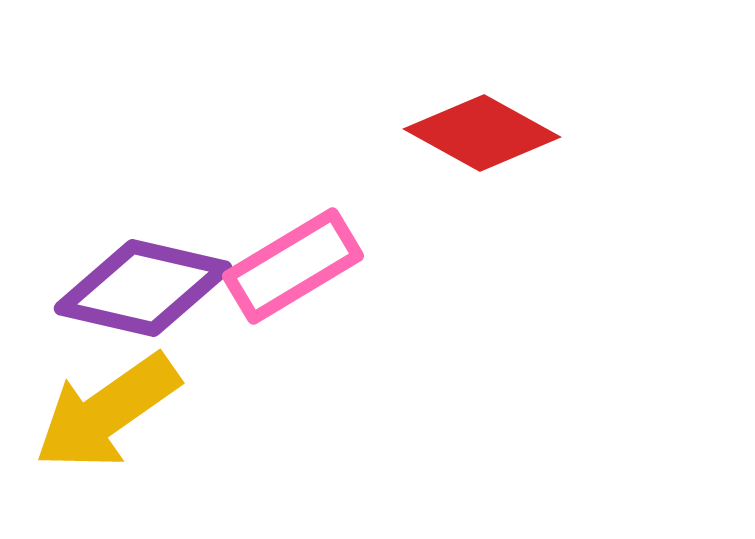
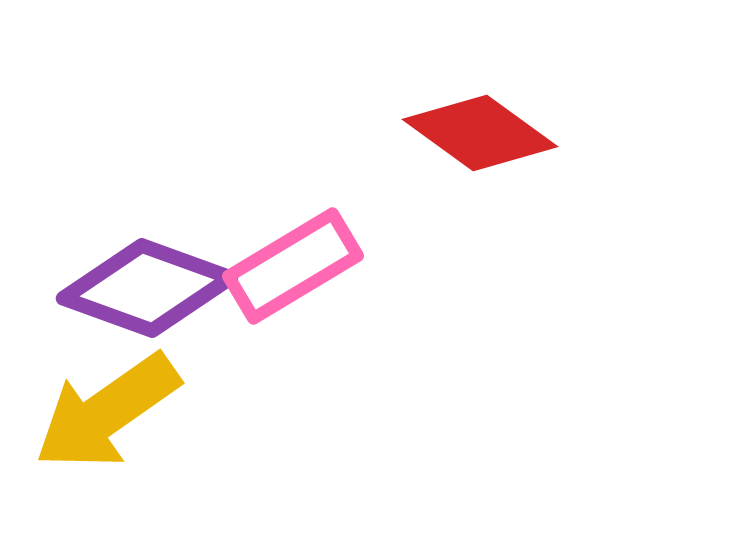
red diamond: moved 2 px left; rotated 7 degrees clockwise
purple diamond: moved 4 px right; rotated 7 degrees clockwise
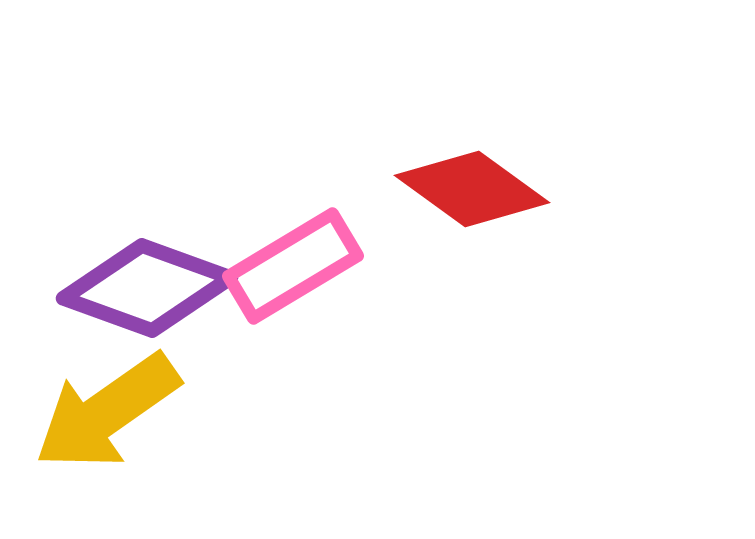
red diamond: moved 8 px left, 56 px down
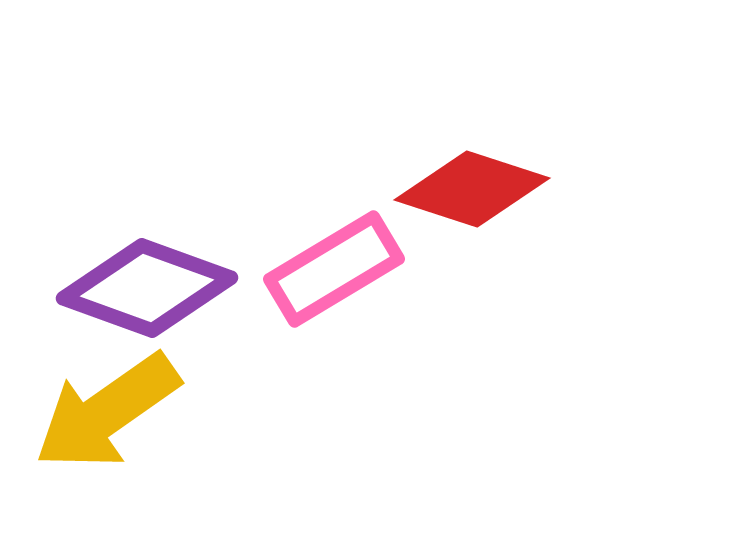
red diamond: rotated 18 degrees counterclockwise
pink rectangle: moved 41 px right, 3 px down
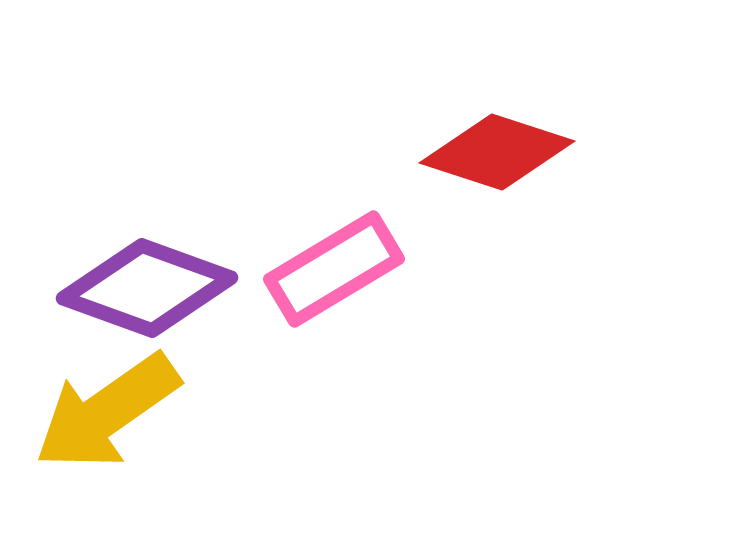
red diamond: moved 25 px right, 37 px up
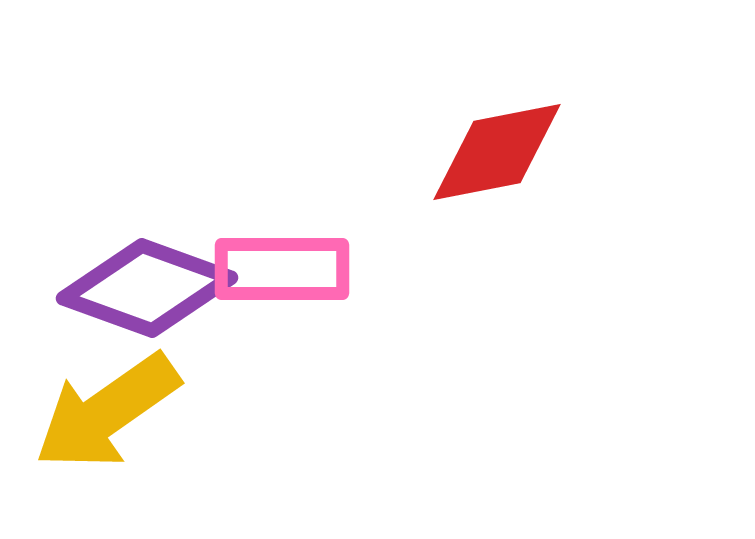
red diamond: rotated 29 degrees counterclockwise
pink rectangle: moved 52 px left; rotated 31 degrees clockwise
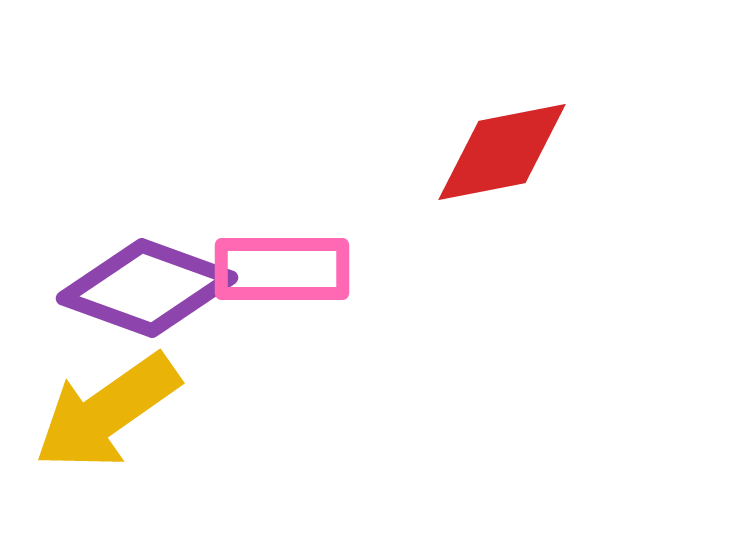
red diamond: moved 5 px right
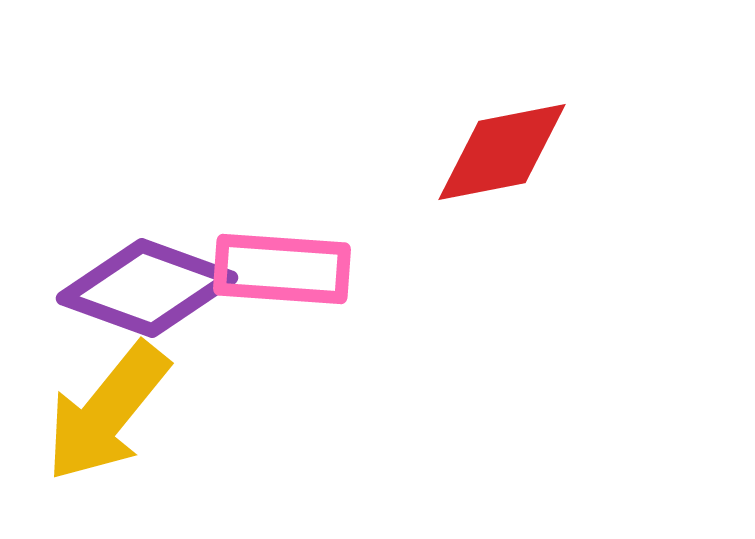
pink rectangle: rotated 4 degrees clockwise
yellow arrow: rotated 16 degrees counterclockwise
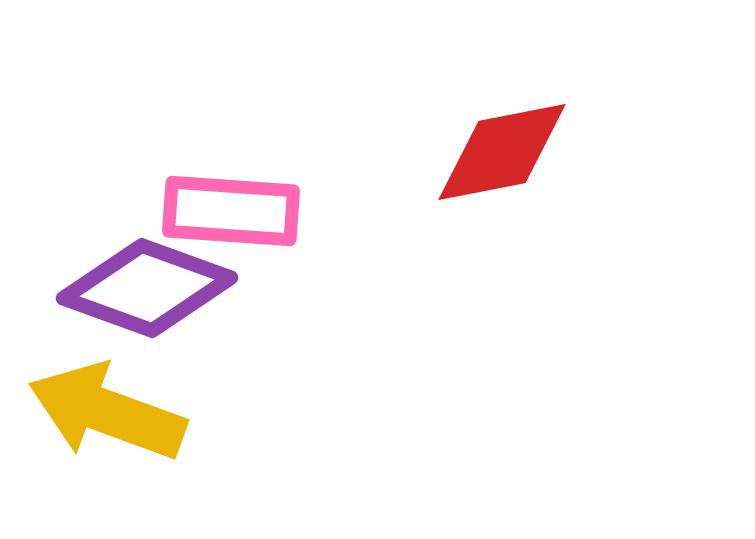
pink rectangle: moved 51 px left, 58 px up
yellow arrow: rotated 71 degrees clockwise
